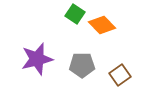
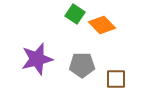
brown square: moved 4 px left, 4 px down; rotated 35 degrees clockwise
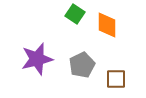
orange diamond: moved 5 px right; rotated 44 degrees clockwise
gray pentagon: rotated 25 degrees counterclockwise
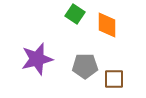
gray pentagon: moved 3 px right, 1 px down; rotated 25 degrees clockwise
brown square: moved 2 px left
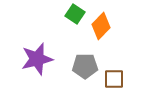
orange diamond: moved 6 px left, 1 px down; rotated 44 degrees clockwise
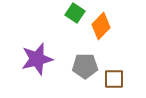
green square: moved 1 px up
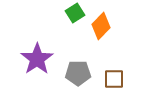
green square: rotated 24 degrees clockwise
purple star: rotated 20 degrees counterclockwise
gray pentagon: moved 7 px left, 7 px down
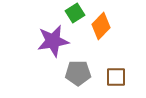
purple star: moved 16 px right, 18 px up; rotated 24 degrees clockwise
brown square: moved 2 px right, 2 px up
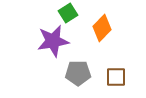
green square: moved 7 px left
orange diamond: moved 1 px right, 2 px down
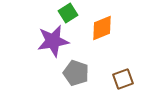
orange diamond: rotated 24 degrees clockwise
gray pentagon: moved 2 px left; rotated 20 degrees clockwise
brown square: moved 7 px right, 2 px down; rotated 20 degrees counterclockwise
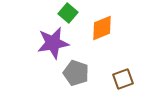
green square: rotated 18 degrees counterclockwise
purple star: moved 2 px down
